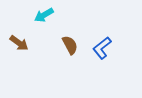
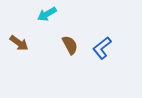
cyan arrow: moved 3 px right, 1 px up
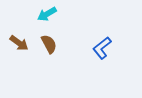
brown semicircle: moved 21 px left, 1 px up
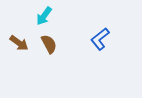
cyan arrow: moved 3 px left, 2 px down; rotated 24 degrees counterclockwise
blue L-shape: moved 2 px left, 9 px up
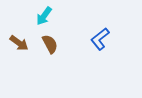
brown semicircle: moved 1 px right
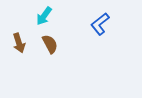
blue L-shape: moved 15 px up
brown arrow: rotated 36 degrees clockwise
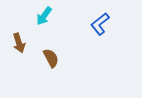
brown semicircle: moved 1 px right, 14 px down
